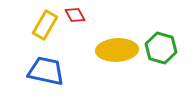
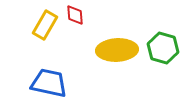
red diamond: rotated 25 degrees clockwise
green hexagon: moved 2 px right
blue trapezoid: moved 3 px right, 12 px down
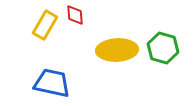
blue trapezoid: moved 3 px right
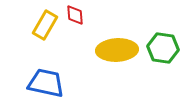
green hexagon: rotated 8 degrees counterclockwise
blue trapezoid: moved 6 px left
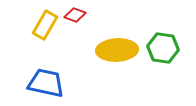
red diamond: rotated 65 degrees counterclockwise
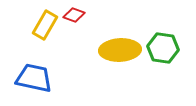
red diamond: moved 1 px left
yellow ellipse: moved 3 px right
blue trapezoid: moved 12 px left, 5 px up
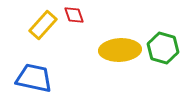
red diamond: rotated 50 degrees clockwise
yellow rectangle: moved 2 px left; rotated 12 degrees clockwise
green hexagon: rotated 8 degrees clockwise
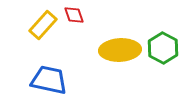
green hexagon: rotated 12 degrees clockwise
blue trapezoid: moved 15 px right, 2 px down
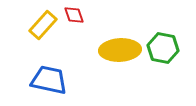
green hexagon: rotated 16 degrees counterclockwise
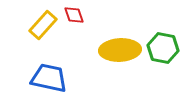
blue trapezoid: moved 2 px up
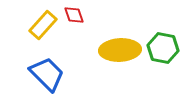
blue trapezoid: moved 2 px left, 4 px up; rotated 33 degrees clockwise
